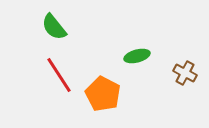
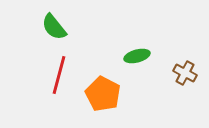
red line: rotated 48 degrees clockwise
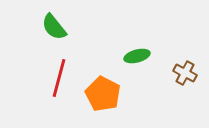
red line: moved 3 px down
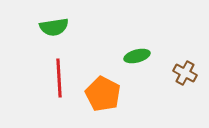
green semicircle: rotated 60 degrees counterclockwise
red line: rotated 18 degrees counterclockwise
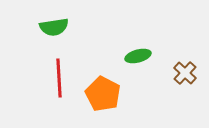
green ellipse: moved 1 px right
brown cross: rotated 15 degrees clockwise
